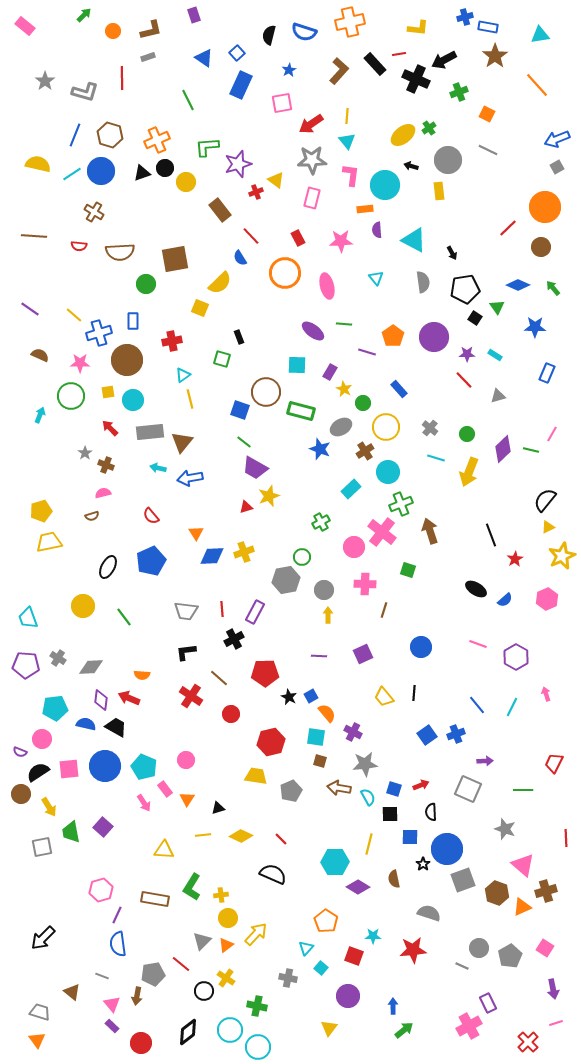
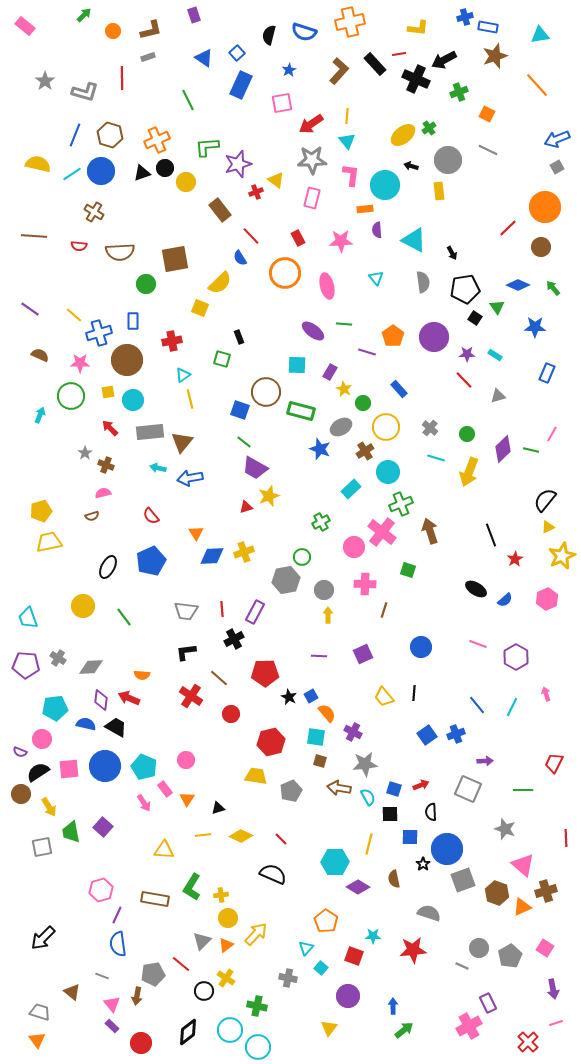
brown star at (495, 56): rotated 15 degrees clockwise
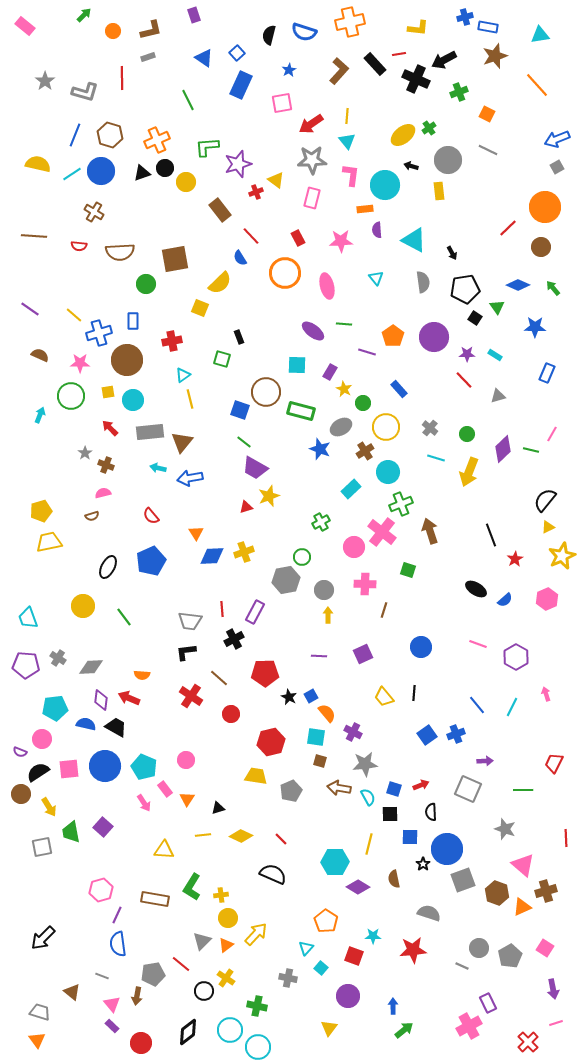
gray trapezoid at (186, 611): moved 4 px right, 10 px down
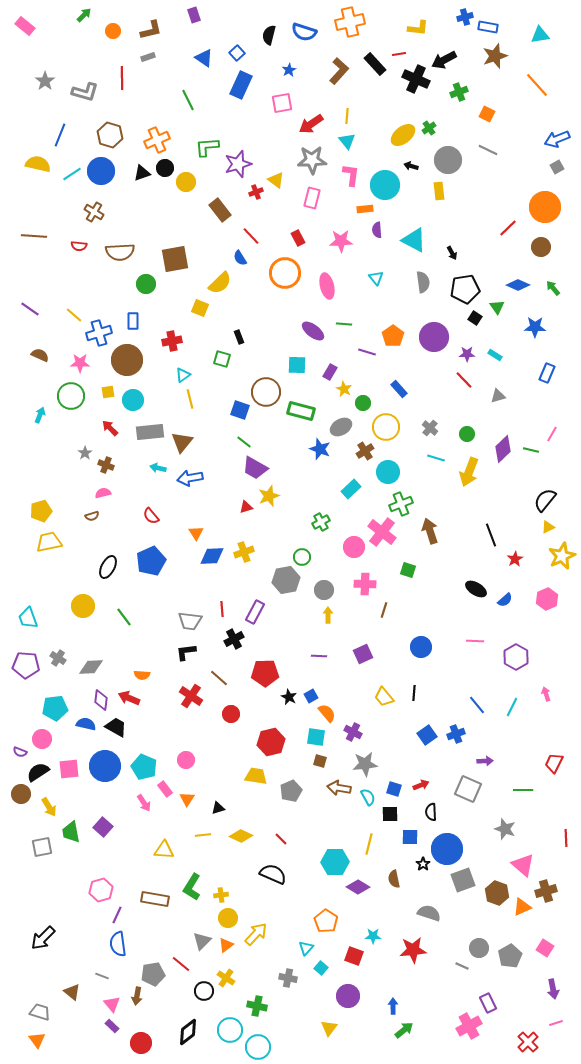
blue line at (75, 135): moved 15 px left
pink line at (478, 644): moved 3 px left, 3 px up; rotated 18 degrees counterclockwise
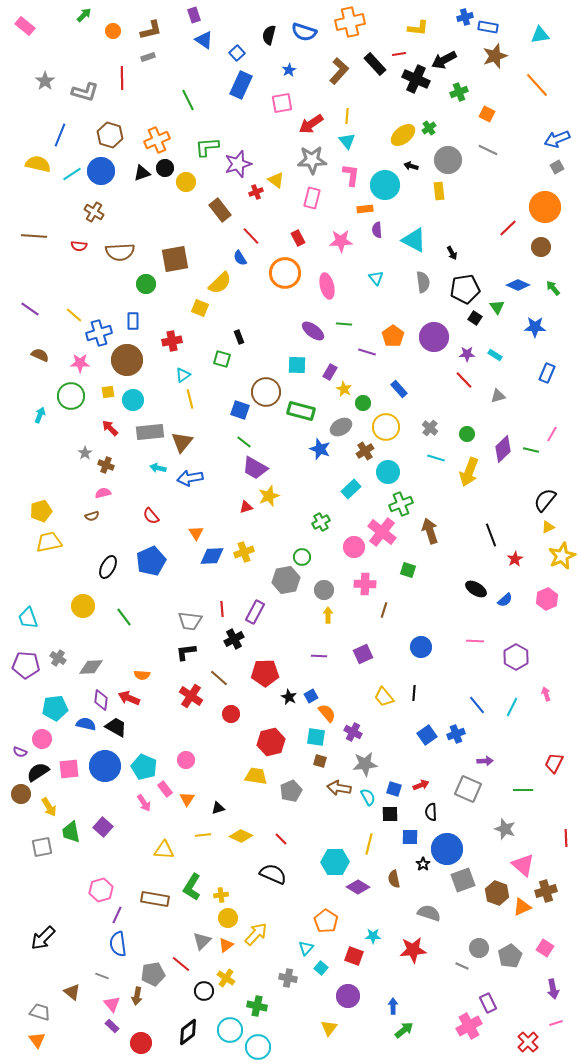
blue triangle at (204, 58): moved 18 px up
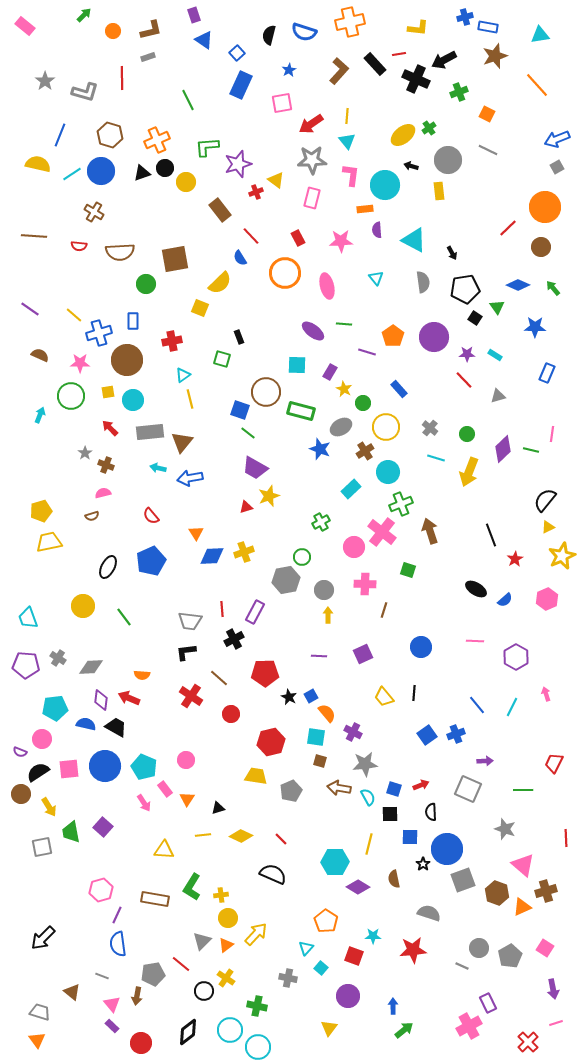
pink line at (552, 434): rotated 21 degrees counterclockwise
green line at (244, 442): moved 4 px right, 9 px up
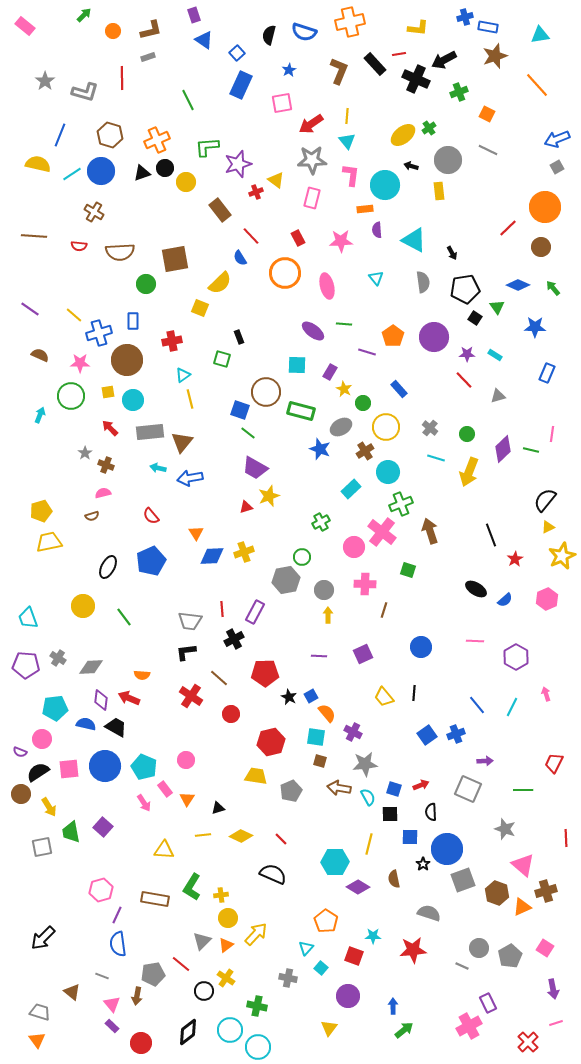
brown L-shape at (339, 71): rotated 20 degrees counterclockwise
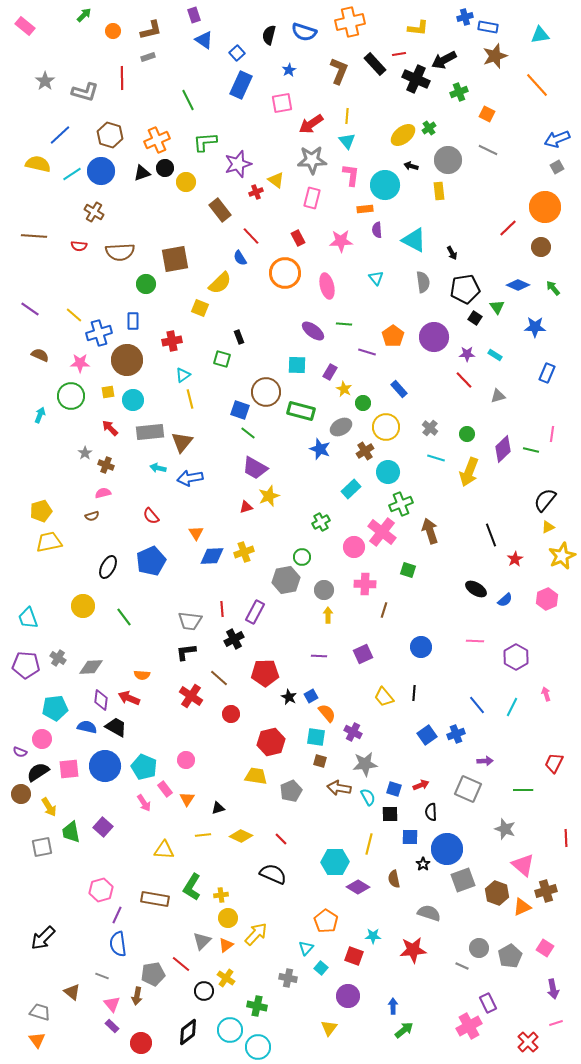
blue line at (60, 135): rotated 25 degrees clockwise
green L-shape at (207, 147): moved 2 px left, 5 px up
blue semicircle at (86, 724): moved 1 px right, 3 px down
